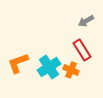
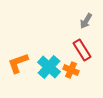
gray arrow: rotated 28 degrees counterclockwise
cyan cross: rotated 15 degrees counterclockwise
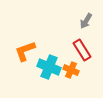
orange L-shape: moved 7 px right, 12 px up
cyan cross: rotated 20 degrees counterclockwise
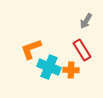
orange L-shape: moved 6 px right, 2 px up
orange cross: rotated 21 degrees counterclockwise
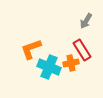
orange cross: moved 7 px up; rotated 14 degrees counterclockwise
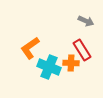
gray arrow: rotated 98 degrees counterclockwise
orange L-shape: moved 1 px left, 1 px up; rotated 15 degrees counterclockwise
orange cross: rotated 14 degrees clockwise
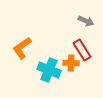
orange L-shape: moved 8 px left
cyan cross: moved 3 px down
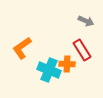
orange cross: moved 4 px left, 1 px down
